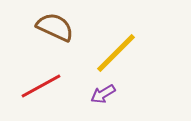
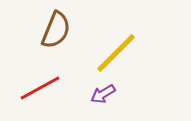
brown semicircle: moved 1 px right, 3 px down; rotated 87 degrees clockwise
red line: moved 1 px left, 2 px down
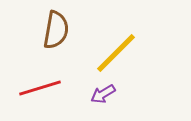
brown semicircle: rotated 12 degrees counterclockwise
red line: rotated 12 degrees clockwise
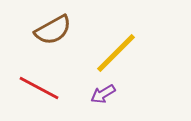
brown semicircle: moved 3 px left; rotated 51 degrees clockwise
red line: moved 1 px left; rotated 45 degrees clockwise
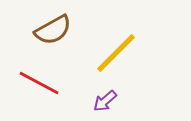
red line: moved 5 px up
purple arrow: moved 2 px right, 7 px down; rotated 10 degrees counterclockwise
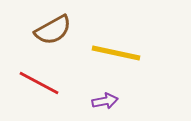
yellow line: rotated 57 degrees clockwise
purple arrow: rotated 150 degrees counterclockwise
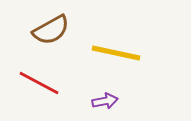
brown semicircle: moved 2 px left
